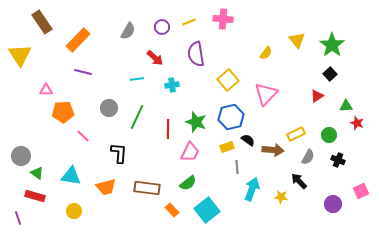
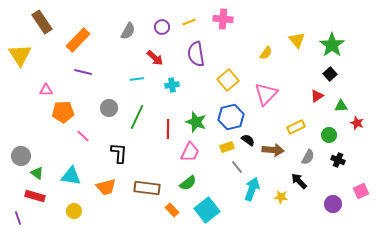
green triangle at (346, 106): moved 5 px left
yellow rectangle at (296, 134): moved 7 px up
gray line at (237, 167): rotated 32 degrees counterclockwise
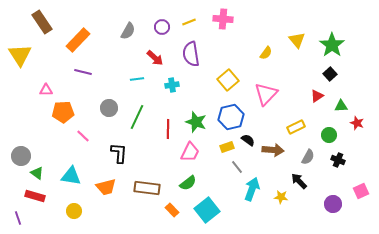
purple semicircle at (196, 54): moved 5 px left
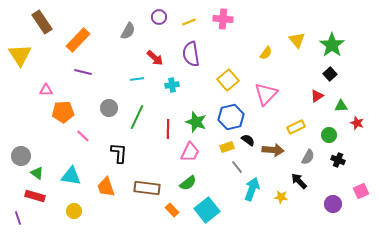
purple circle at (162, 27): moved 3 px left, 10 px up
orange trapezoid at (106, 187): rotated 85 degrees clockwise
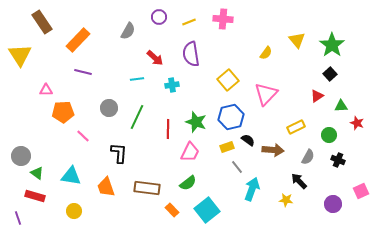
yellow star at (281, 197): moved 5 px right, 3 px down
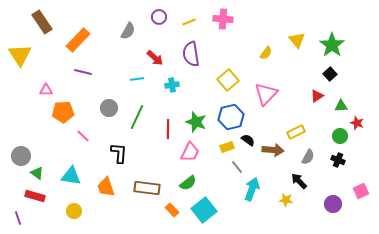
yellow rectangle at (296, 127): moved 5 px down
green circle at (329, 135): moved 11 px right, 1 px down
cyan square at (207, 210): moved 3 px left
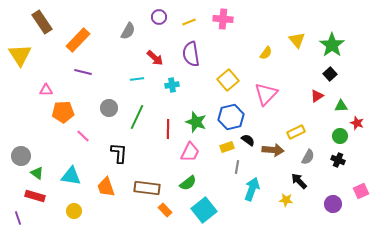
gray line at (237, 167): rotated 48 degrees clockwise
orange rectangle at (172, 210): moved 7 px left
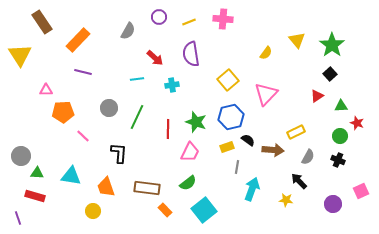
green triangle at (37, 173): rotated 32 degrees counterclockwise
yellow circle at (74, 211): moved 19 px right
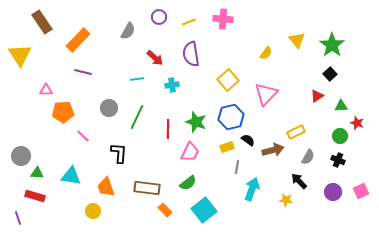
brown arrow at (273, 150): rotated 20 degrees counterclockwise
purple circle at (333, 204): moved 12 px up
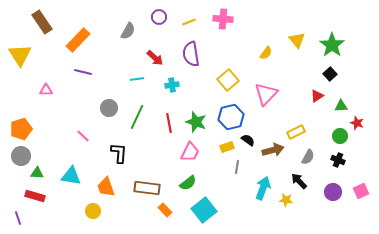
orange pentagon at (63, 112): moved 42 px left, 17 px down; rotated 15 degrees counterclockwise
red line at (168, 129): moved 1 px right, 6 px up; rotated 12 degrees counterclockwise
cyan arrow at (252, 189): moved 11 px right, 1 px up
